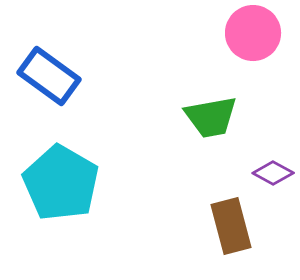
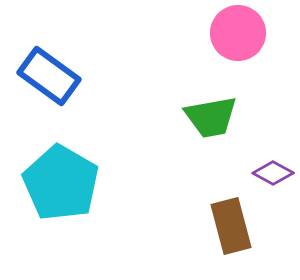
pink circle: moved 15 px left
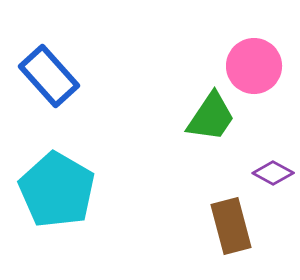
pink circle: moved 16 px right, 33 px down
blue rectangle: rotated 12 degrees clockwise
green trapezoid: rotated 46 degrees counterclockwise
cyan pentagon: moved 4 px left, 7 px down
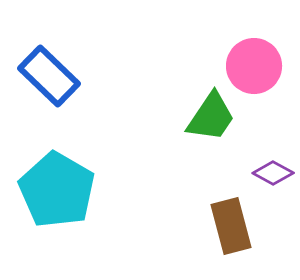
blue rectangle: rotated 4 degrees counterclockwise
